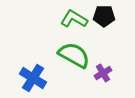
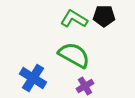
purple cross: moved 18 px left, 13 px down
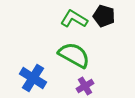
black pentagon: rotated 15 degrees clockwise
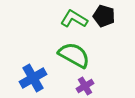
blue cross: rotated 28 degrees clockwise
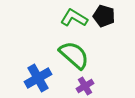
green L-shape: moved 1 px up
green semicircle: rotated 12 degrees clockwise
blue cross: moved 5 px right
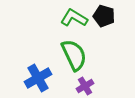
green semicircle: rotated 24 degrees clockwise
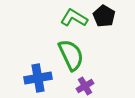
black pentagon: rotated 15 degrees clockwise
green semicircle: moved 3 px left
blue cross: rotated 20 degrees clockwise
